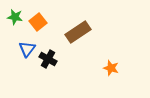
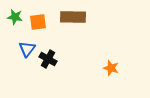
orange square: rotated 30 degrees clockwise
brown rectangle: moved 5 px left, 15 px up; rotated 35 degrees clockwise
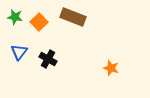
brown rectangle: rotated 20 degrees clockwise
orange square: moved 1 px right; rotated 36 degrees counterclockwise
blue triangle: moved 8 px left, 3 px down
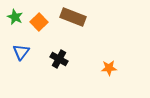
green star: rotated 14 degrees clockwise
blue triangle: moved 2 px right
black cross: moved 11 px right
orange star: moved 2 px left; rotated 21 degrees counterclockwise
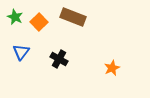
orange star: moved 3 px right; rotated 21 degrees counterclockwise
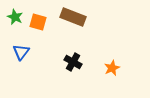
orange square: moved 1 px left; rotated 30 degrees counterclockwise
black cross: moved 14 px right, 3 px down
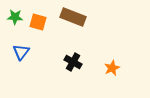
green star: rotated 21 degrees counterclockwise
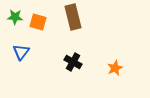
brown rectangle: rotated 55 degrees clockwise
orange star: moved 3 px right
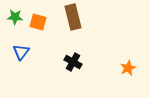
orange star: moved 13 px right
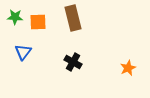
brown rectangle: moved 1 px down
orange square: rotated 18 degrees counterclockwise
blue triangle: moved 2 px right
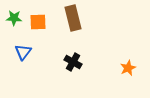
green star: moved 1 px left, 1 px down
